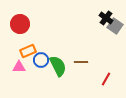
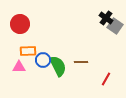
orange rectangle: rotated 21 degrees clockwise
blue circle: moved 2 px right
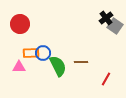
black cross: rotated 16 degrees clockwise
orange rectangle: moved 3 px right, 2 px down
blue circle: moved 7 px up
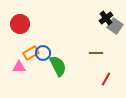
orange rectangle: rotated 28 degrees counterclockwise
brown line: moved 15 px right, 9 px up
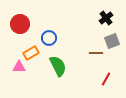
gray square: moved 3 px left, 15 px down; rotated 35 degrees clockwise
blue circle: moved 6 px right, 15 px up
